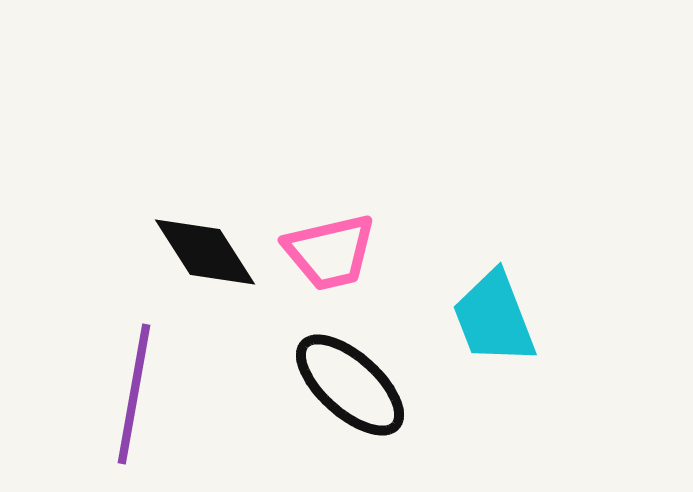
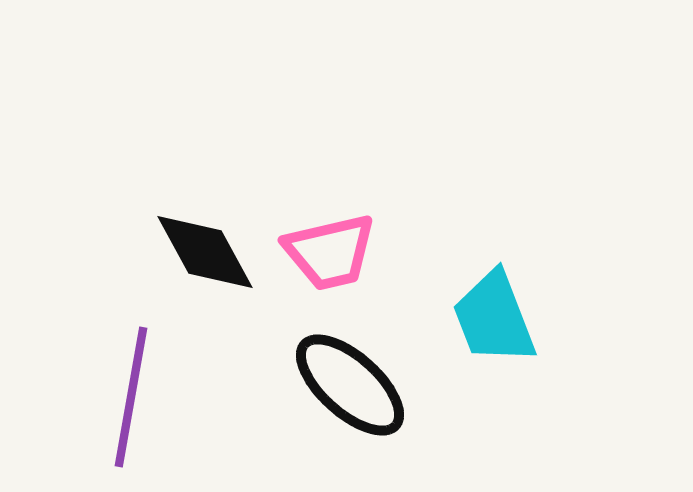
black diamond: rotated 4 degrees clockwise
purple line: moved 3 px left, 3 px down
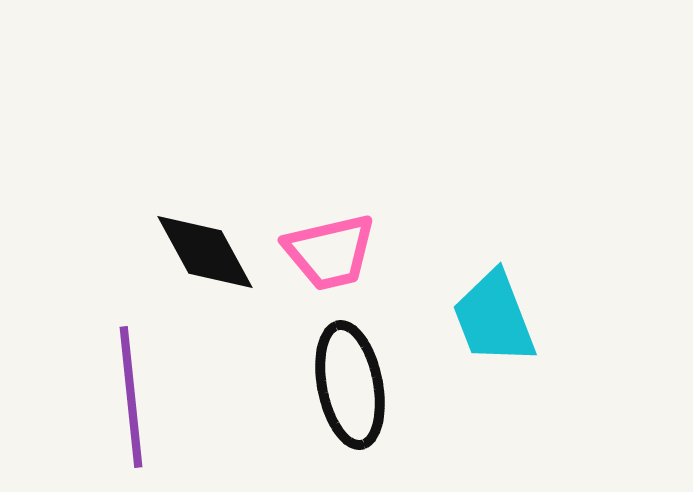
black ellipse: rotated 37 degrees clockwise
purple line: rotated 16 degrees counterclockwise
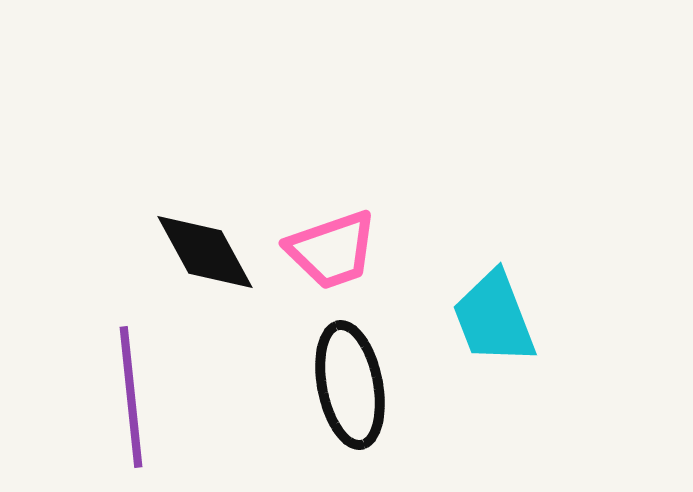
pink trapezoid: moved 2 px right, 2 px up; rotated 6 degrees counterclockwise
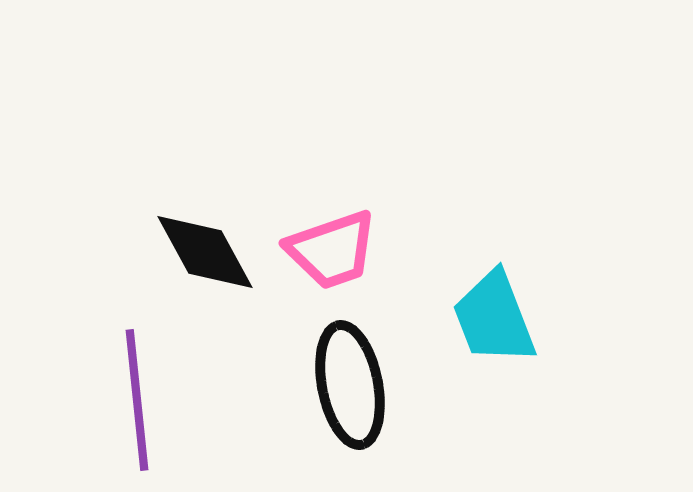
purple line: moved 6 px right, 3 px down
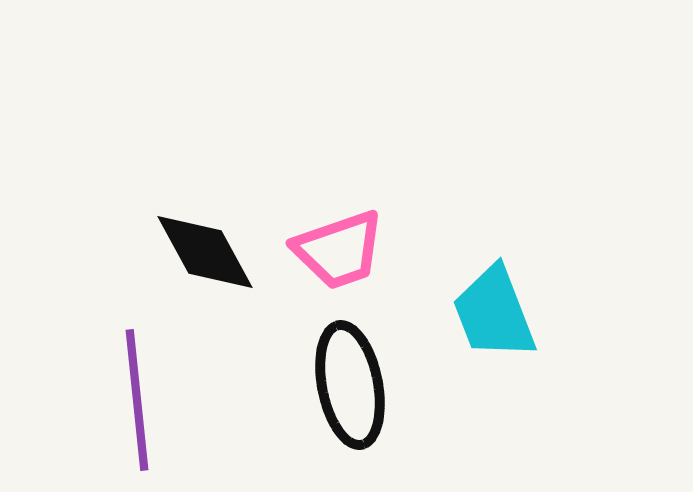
pink trapezoid: moved 7 px right
cyan trapezoid: moved 5 px up
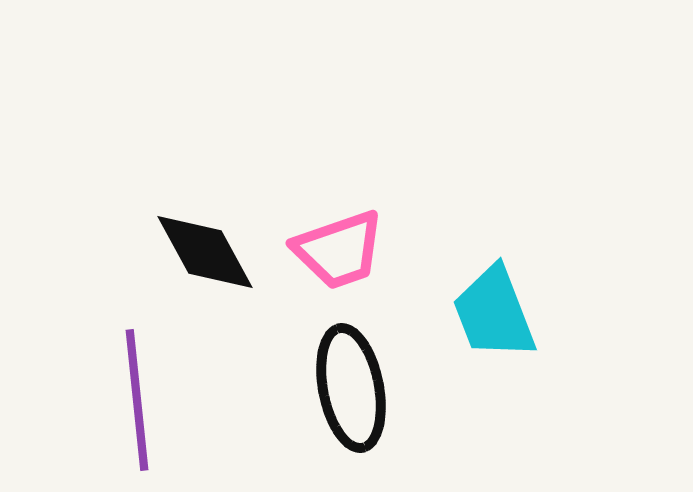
black ellipse: moved 1 px right, 3 px down
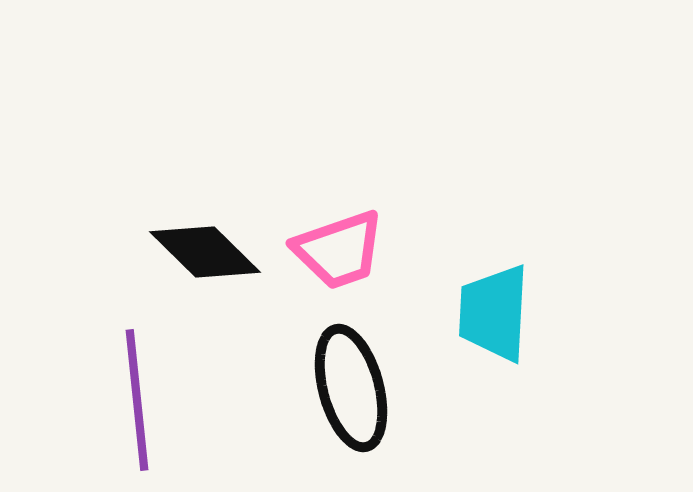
black diamond: rotated 17 degrees counterclockwise
cyan trapezoid: rotated 24 degrees clockwise
black ellipse: rotated 4 degrees counterclockwise
